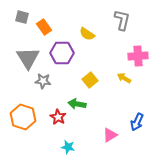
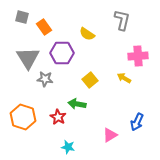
gray star: moved 2 px right, 2 px up
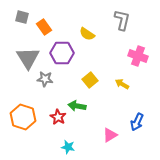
pink cross: rotated 24 degrees clockwise
yellow arrow: moved 2 px left, 6 px down
green arrow: moved 2 px down
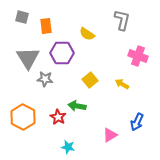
orange rectangle: moved 2 px right, 1 px up; rotated 28 degrees clockwise
orange hexagon: rotated 10 degrees clockwise
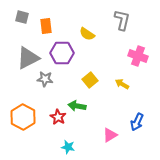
gray triangle: rotated 35 degrees clockwise
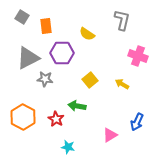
gray square: rotated 16 degrees clockwise
red star: moved 2 px left, 2 px down
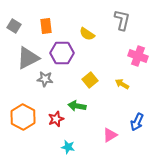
gray square: moved 8 px left, 9 px down
red star: rotated 21 degrees clockwise
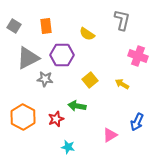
purple hexagon: moved 2 px down
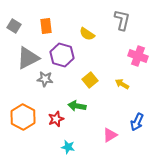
purple hexagon: rotated 15 degrees clockwise
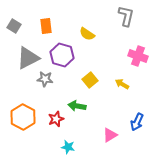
gray L-shape: moved 4 px right, 4 px up
